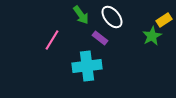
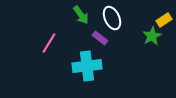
white ellipse: moved 1 px down; rotated 15 degrees clockwise
pink line: moved 3 px left, 3 px down
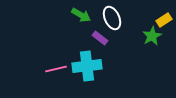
green arrow: rotated 24 degrees counterclockwise
pink line: moved 7 px right, 26 px down; rotated 45 degrees clockwise
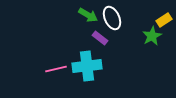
green arrow: moved 7 px right
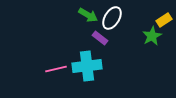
white ellipse: rotated 55 degrees clockwise
